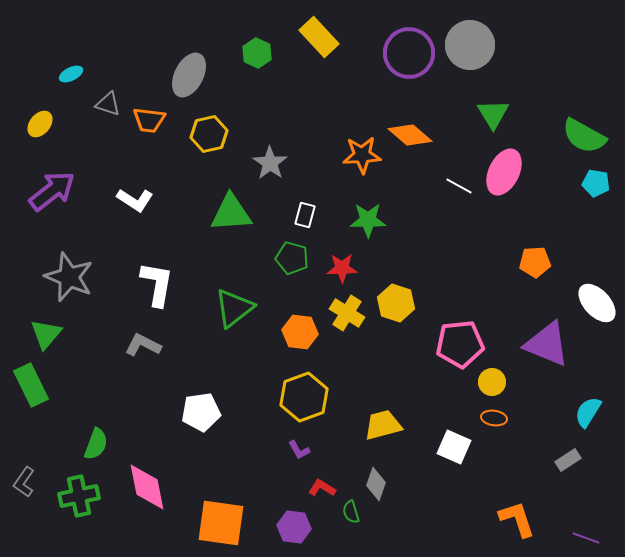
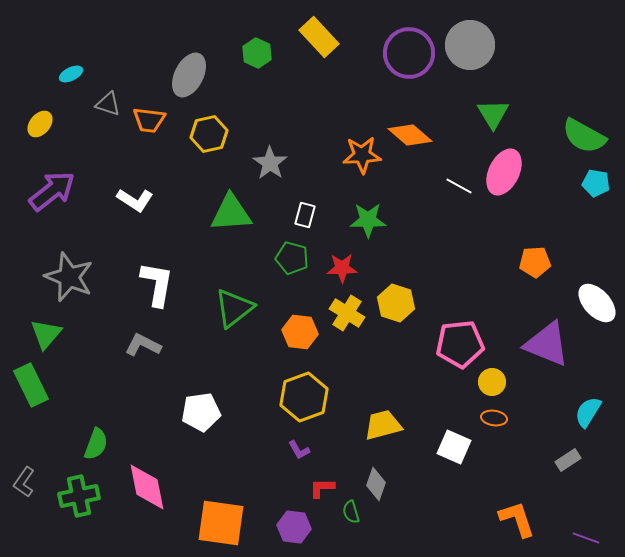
red L-shape at (322, 488): rotated 32 degrees counterclockwise
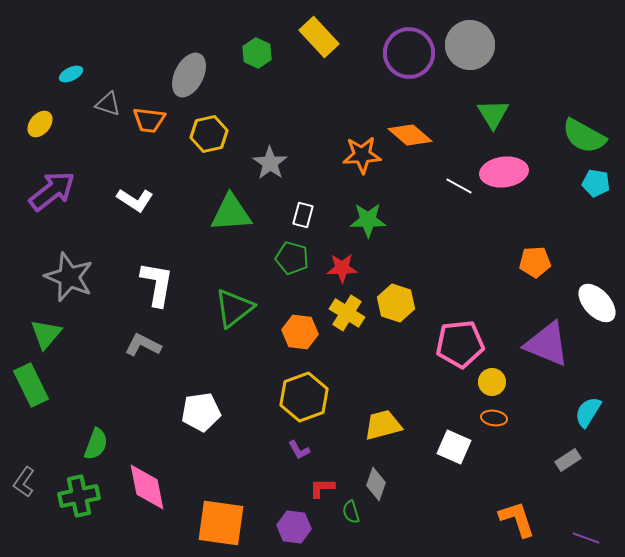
pink ellipse at (504, 172): rotated 57 degrees clockwise
white rectangle at (305, 215): moved 2 px left
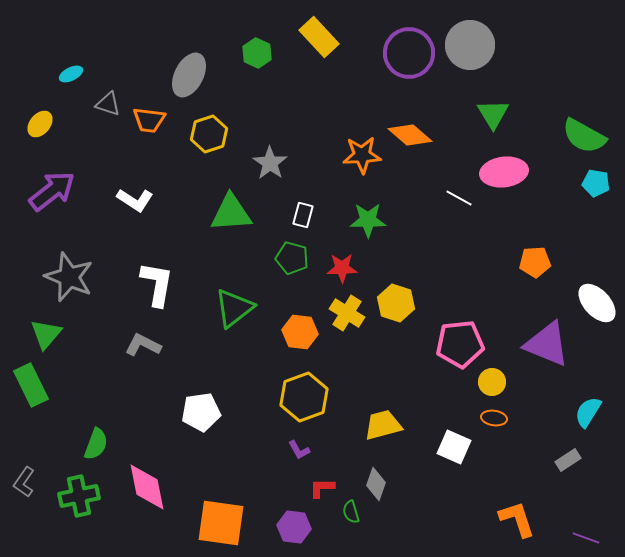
yellow hexagon at (209, 134): rotated 6 degrees counterclockwise
white line at (459, 186): moved 12 px down
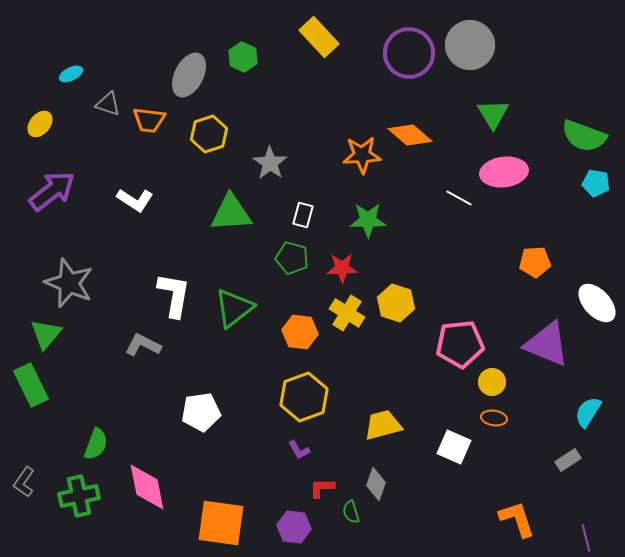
green hexagon at (257, 53): moved 14 px left, 4 px down
green semicircle at (584, 136): rotated 9 degrees counterclockwise
gray star at (69, 277): moved 6 px down
white L-shape at (157, 284): moved 17 px right, 11 px down
purple line at (586, 538): rotated 56 degrees clockwise
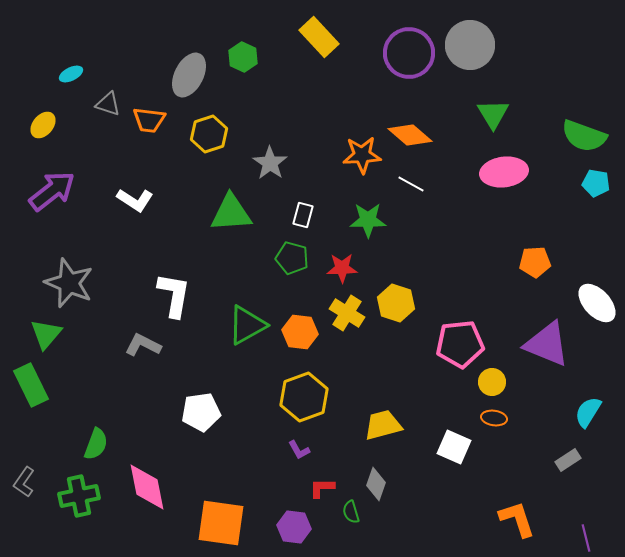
yellow ellipse at (40, 124): moved 3 px right, 1 px down
white line at (459, 198): moved 48 px left, 14 px up
green triangle at (234, 308): moved 13 px right, 17 px down; rotated 9 degrees clockwise
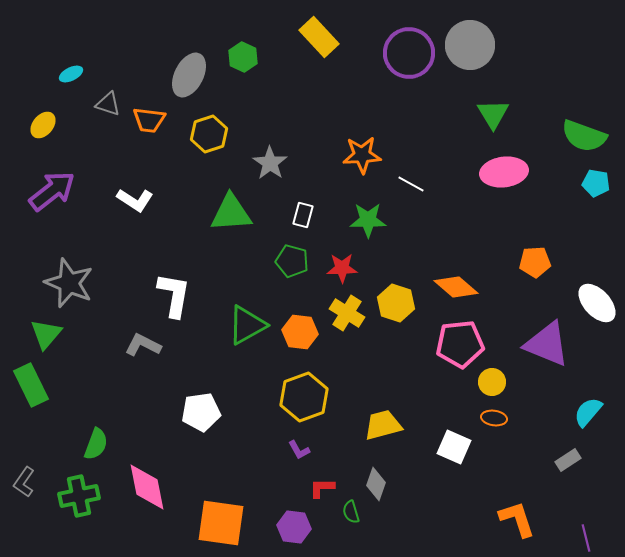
orange diamond at (410, 135): moved 46 px right, 152 px down
green pentagon at (292, 258): moved 3 px down
cyan semicircle at (588, 412): rotated 8 degrees clockwise
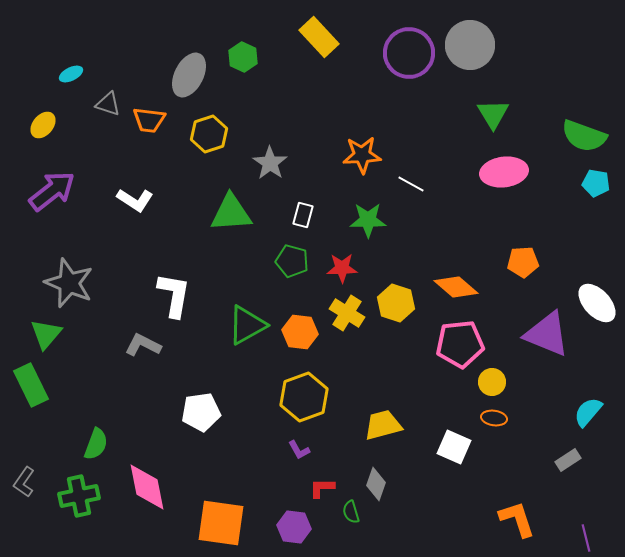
orange pentagon at (535, 262): moved 12 px left
purple triangle at (547, 344): moved 10 px up
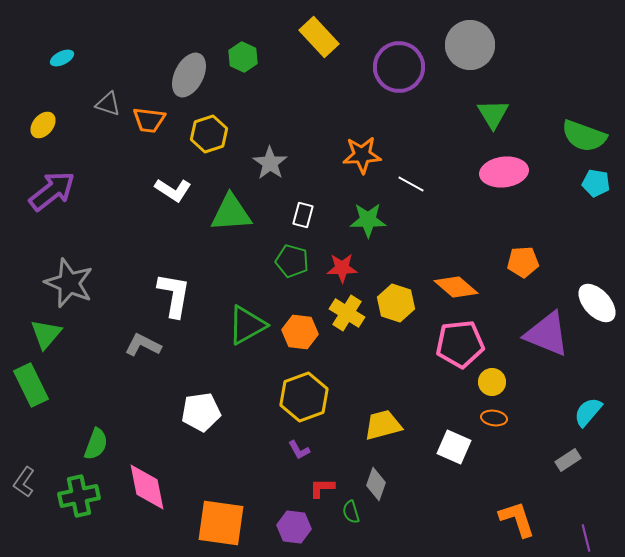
purple circle at (409, 53): moved 10 px left, 14 px down
cyan ellipse at (71, 74): moved 9 px left, 16 px up
white L-shape at (135, 200): moved 38 px right, 10 px up
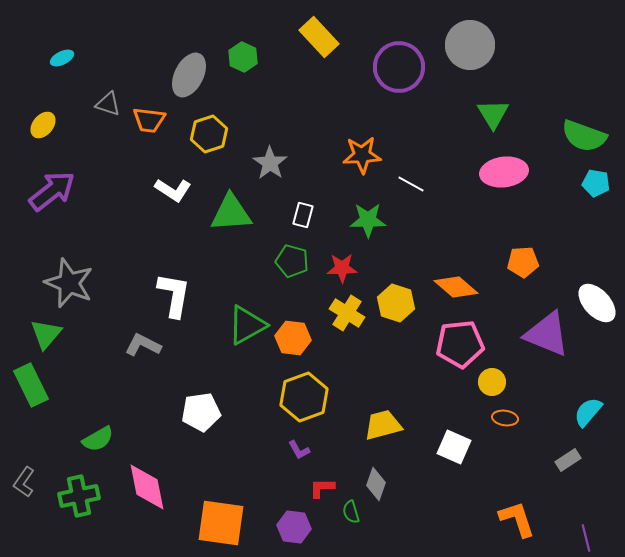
orange hexagon at (300, 332): moved 7 px left, 6 px down
orange ellipse at (494, 418): moved 11 px right
green semicircle at (96, 444): moved 2 px right, 5 px up; rotated 40 degrees clockwise
